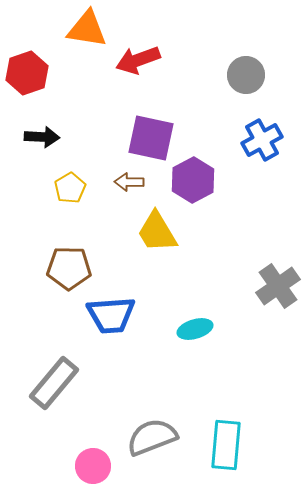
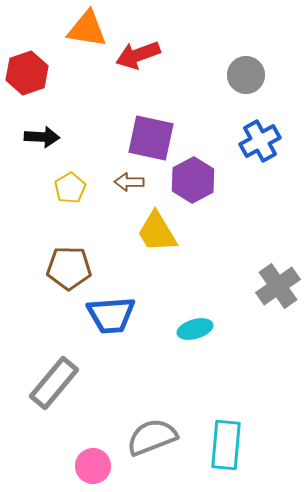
red arrow: moved 5 px up
blue cross: moved 2 px left, 1 px down
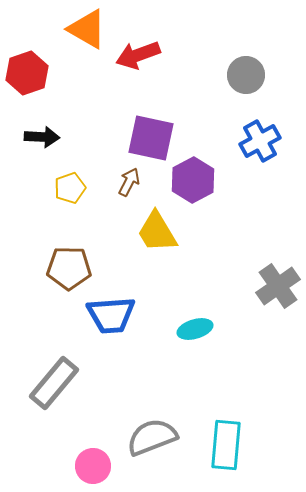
orange triangle: rotated 21 degrees clockwise
brown arrow: rotated 116 degrees clockwise
yellow pentagon: rotated 12 degrees clockwise
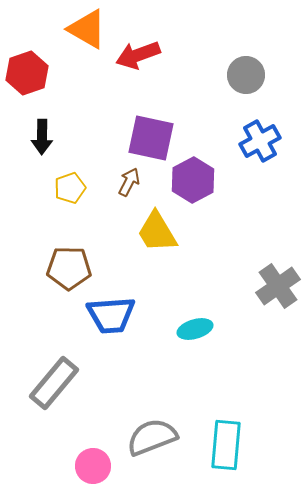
black arrow: rotated 88 degrees clockwise
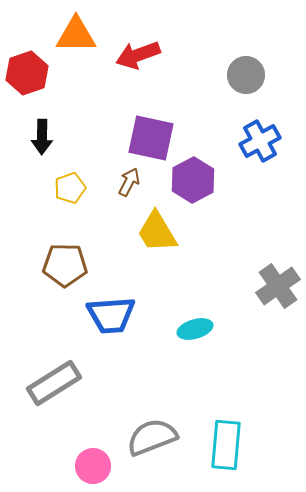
orange triangle: moved 11 px left, 6 px down; rotated 30 degrees counterclockwise
brown pentagon: moved 4 px left, 3 px up
gray rectangle: rotated 18 degrees clockwise
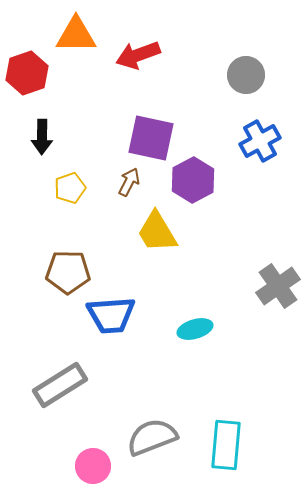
brown pentagon: moved 3 px right, 7 px down
gray rectangle: moved 6 px right, 2 px down
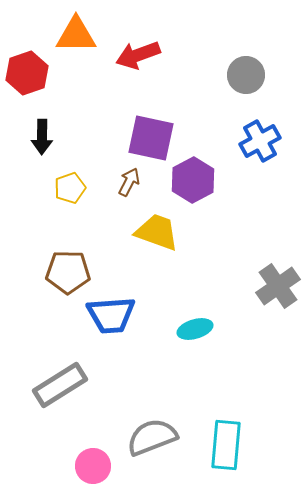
yellow trapezoid: rotated 141 degrees clockwise
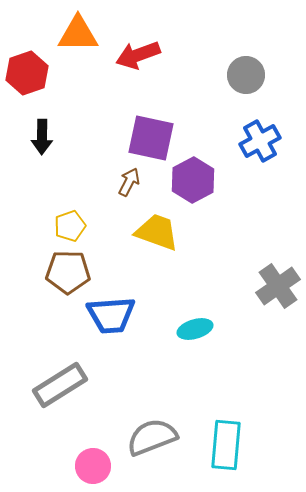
orange triangle: moved 2 px right, 1 px up
yellow pentagon: moved 38 px down
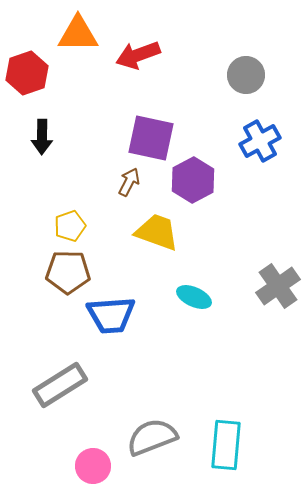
cyan ellipse: moved 1 px left, 32 px up; rotated 40 degrees clockwise
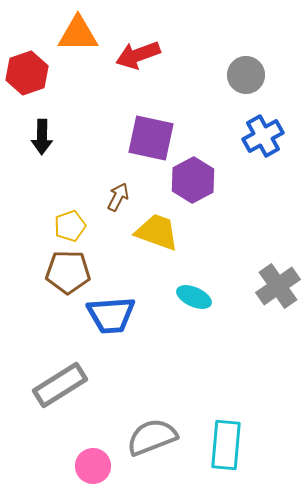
blue cross: moved 3 px right, 5 px up
brown arrow: moved 11 px left, 15 px down
